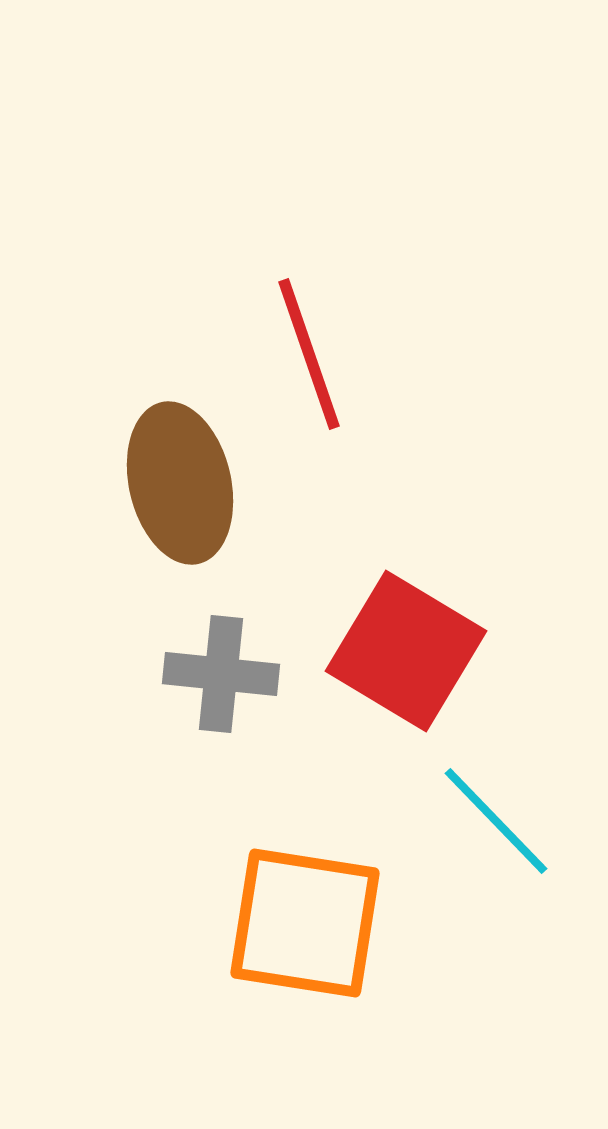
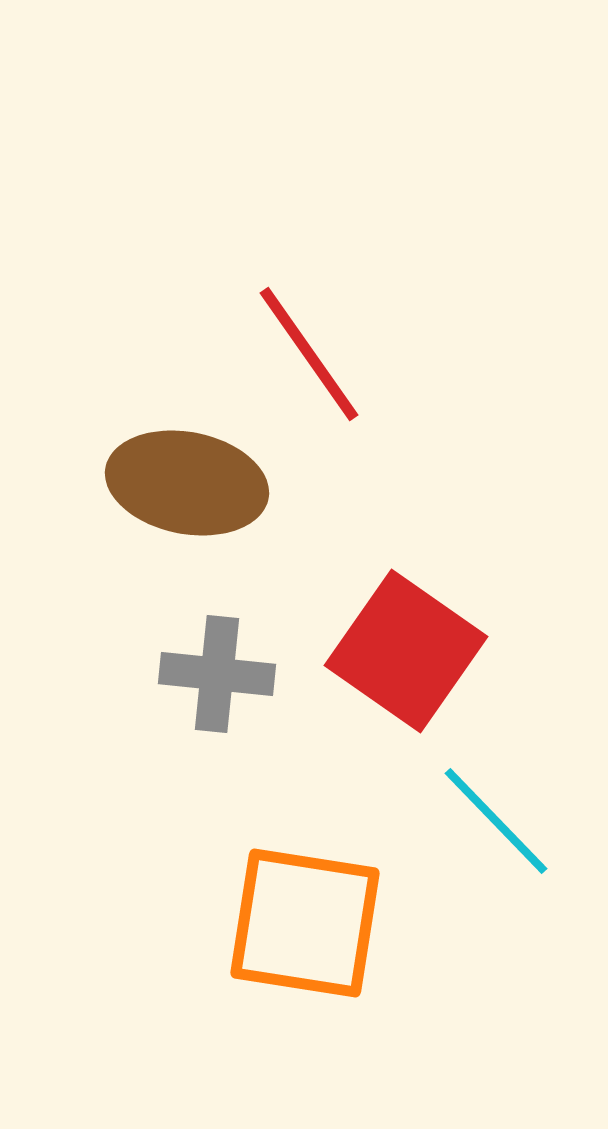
red line: rotated 16 degrees counterclockwise
brown ellipse: moved 7 px right; rotated 66 degrees counterclockwise
red square: rotated 4 degrees clockwise
gray cross: moved 4 px left
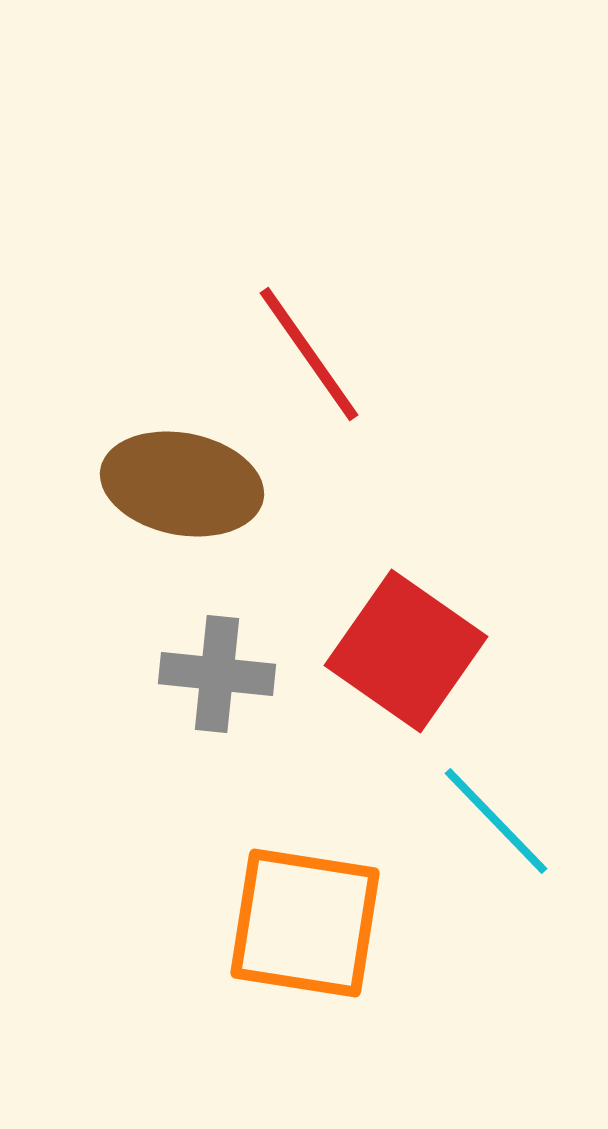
brown ellipse: moved 5 px left, 1 px down
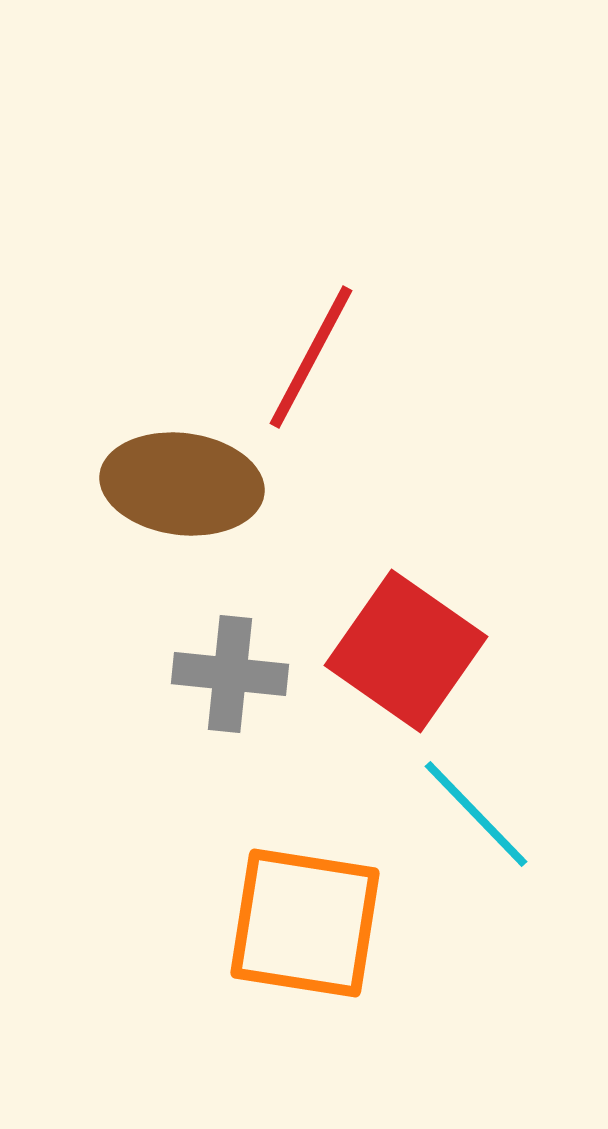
red line: moved 2 px right, 3 px down; rotated 63 degrees clockwise
brown ellipse: rotated 4 degrees counterclockwise
gray cross: moved 13 px right
cyan line: moved 20 px left, 7 px up
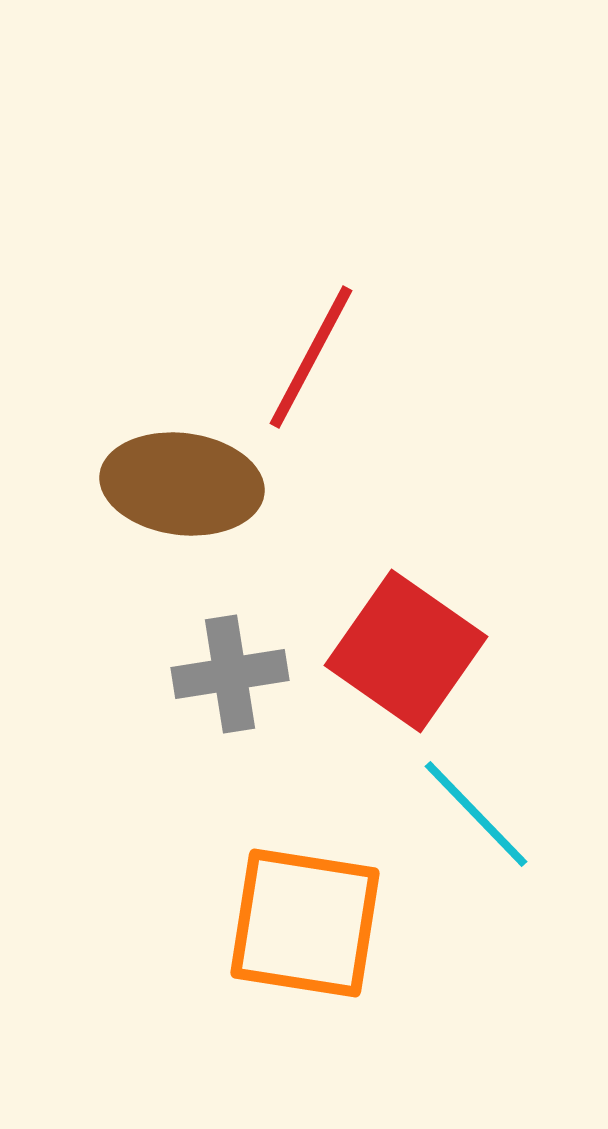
gray cross: rotated 15 degrees counterclockwise
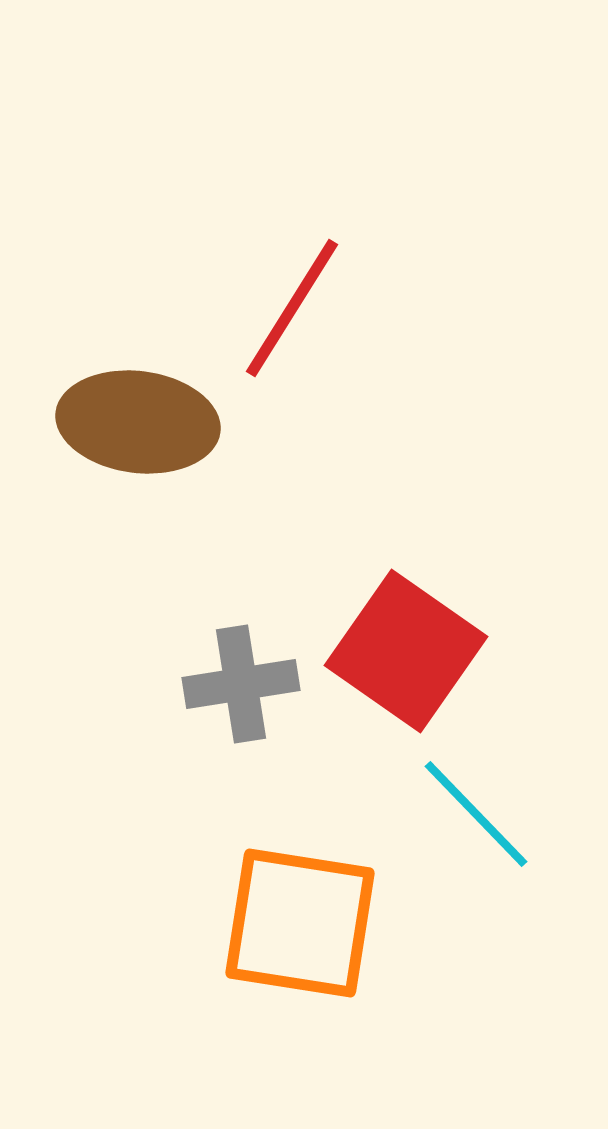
red line: moved 19 px left, 49 px up; rotated 4 degrees clockwise
brown ellipse: moved 44 px left, 62 px up
gray cross: moved 11 px right, 10 px down
orange square: moved 5 px left
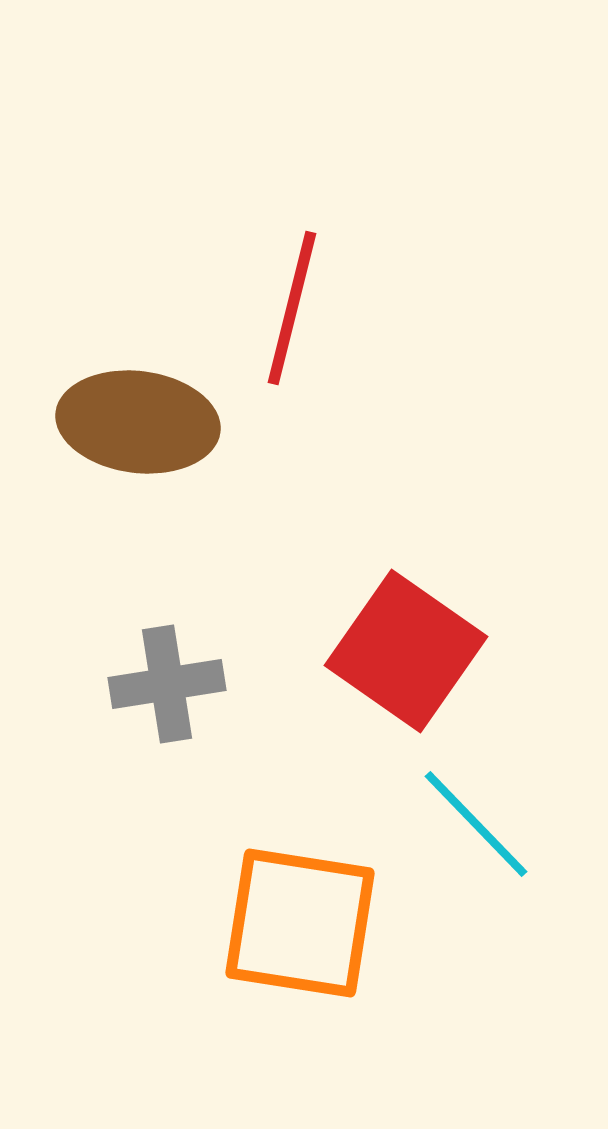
red line: rotated 18 degrees counterclockwise
gray cross: moved 74 px left
cyan line: moved 10 px down
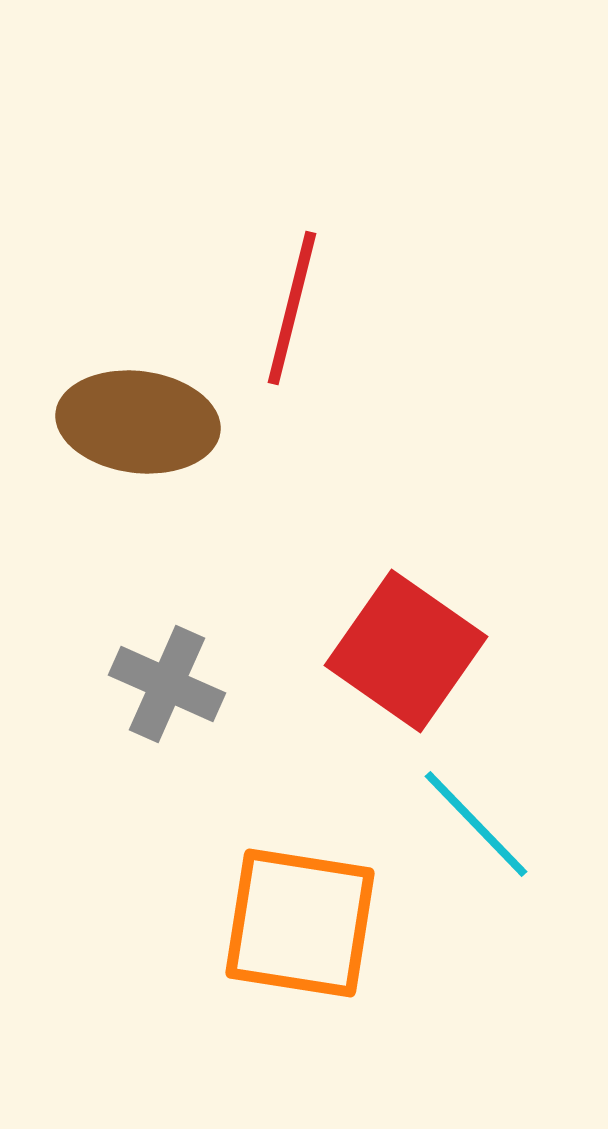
gray cross: rotated 33 degrees clockwise
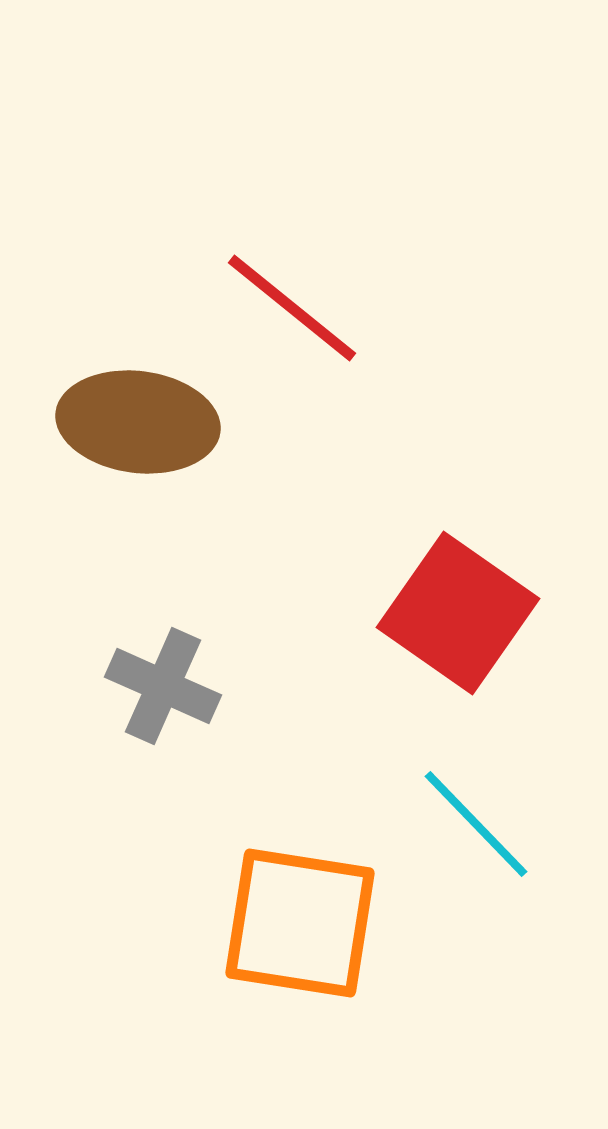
red line: rotated 65 degrees counterclockwise
red square: moved 52 px right, 38 px up
gray cross: moved 4 px left, 2 px down
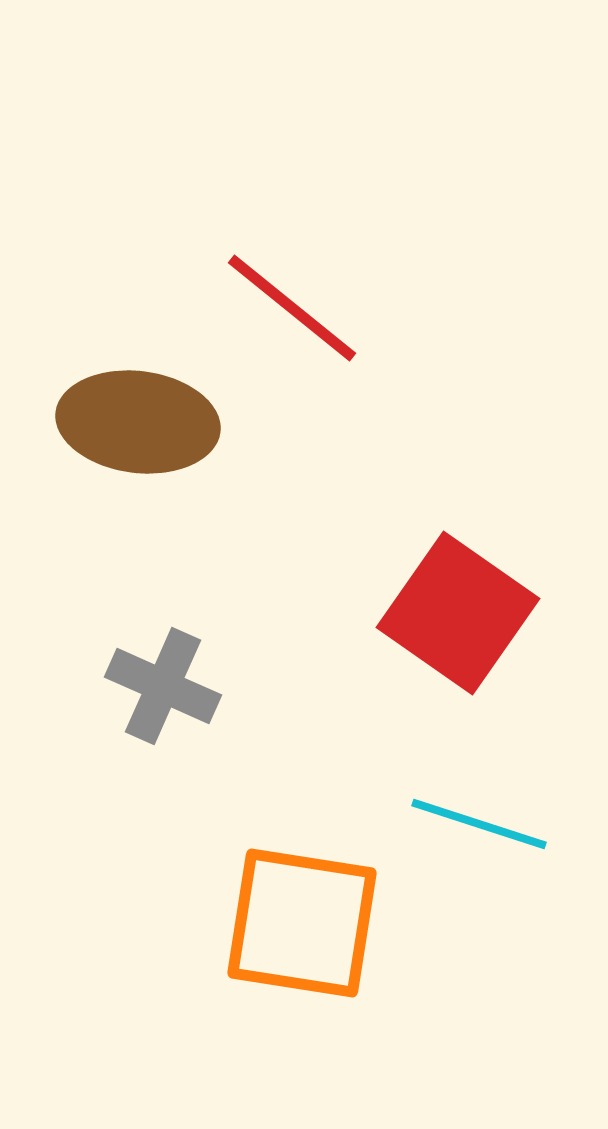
cyan line: moved 3 px right; rotated 28 degrees counterclockwise
orange square: moved 2 px right
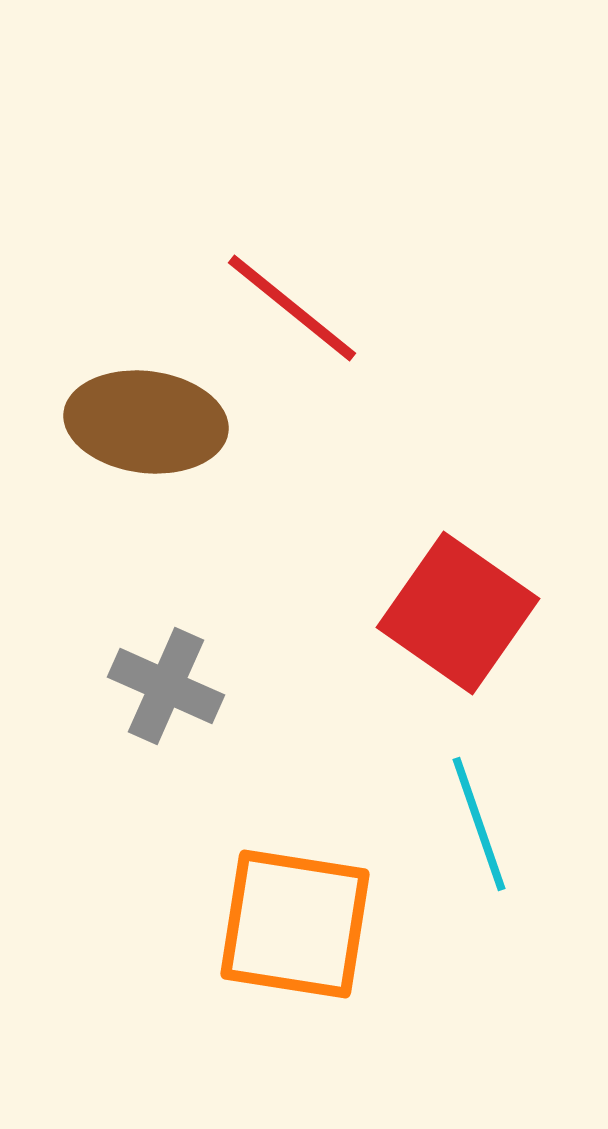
brown ellipse: moved 8 px right
gray cross: moved 3 px right
cyan line: rotated 53 degrees clockwise
orange square: moved 7 px left, 1 px down
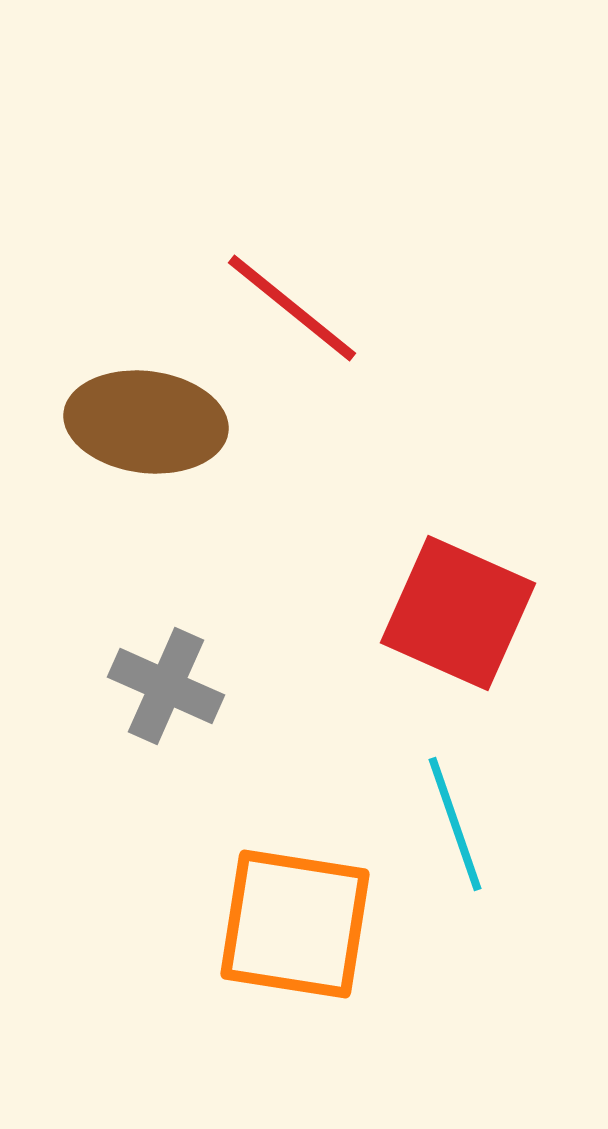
red square: rotated 11 degrees counterclockwise
cyan line: moved 24 px left
